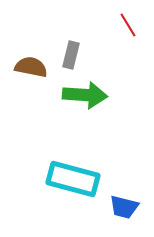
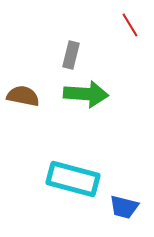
red line: moved 2 px right
brown semicircle: moved 8 px left, 29 px down
green arrow: moved 1 px right, 1 px up
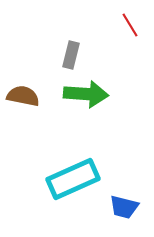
cyan rectangle: rotated 39 degrees counterclockwise
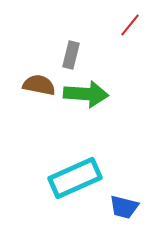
red line: rotated 70 degrees clockwise
brown semicircle: moved 16 px right, 11 px up
cyan rectangle: moved 2 px right, 1 px up
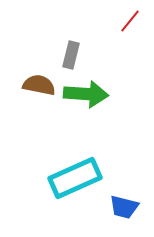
red line: moved 4 px up
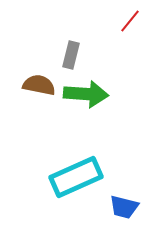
cyan rectangle: moved 1 px right, 1 px up
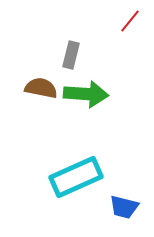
brown semicircle: moved 2 px right, 3 px down
